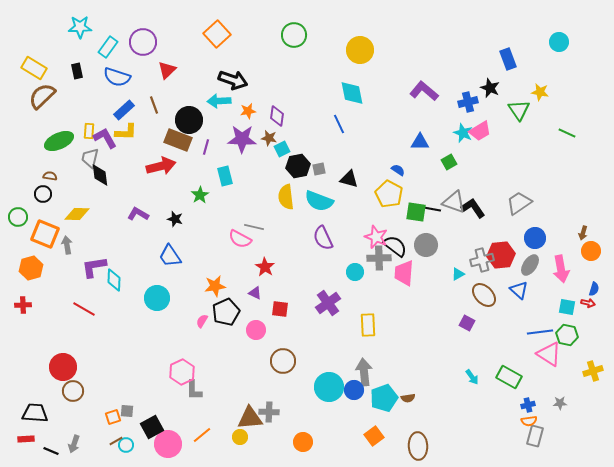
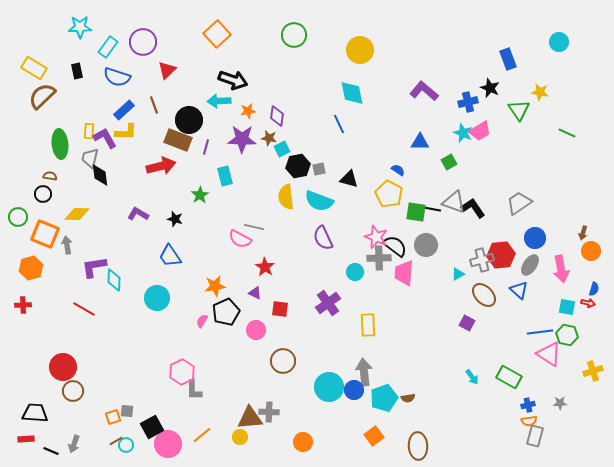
green ellipse at (59, 141): moved 1 px right, 3 px down; rotated 72 degrees counterclockwise
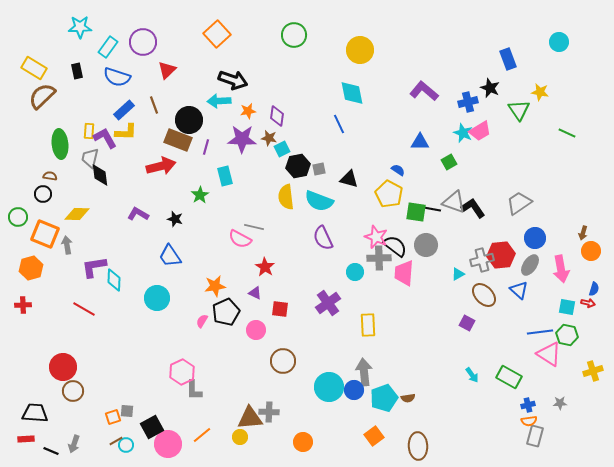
cyan arrow at (472, 377): moved 2 px up
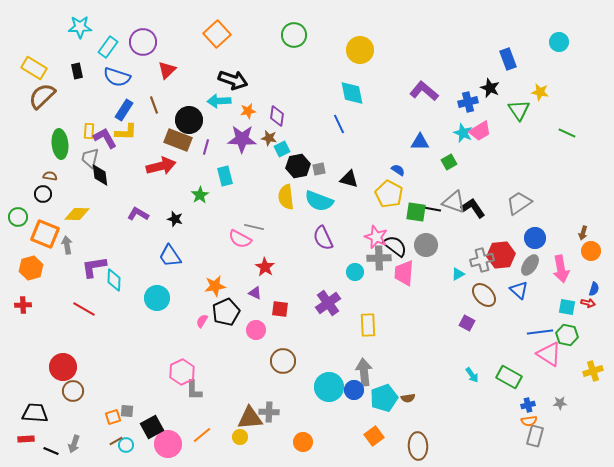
blue rectangle at (124, 110): rotated 15 degrees counterclockwise
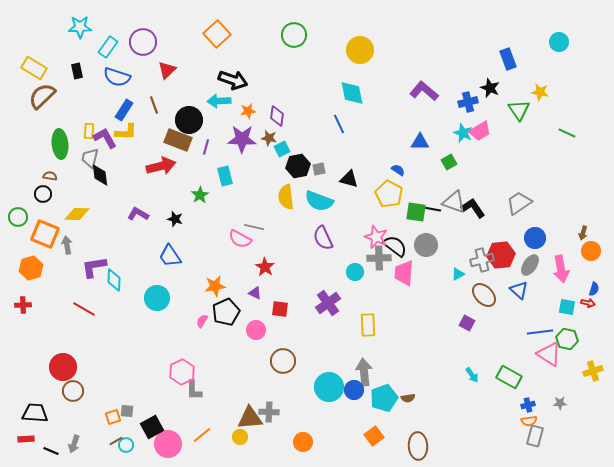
green hexagon at (567, 335): moved 4 px down
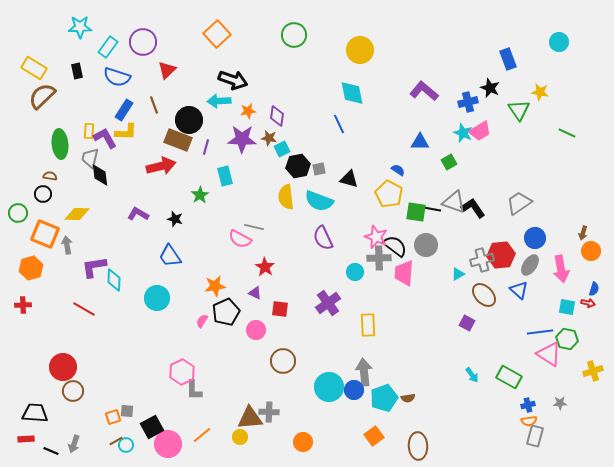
green circle at (18, 217): moved 4 px up
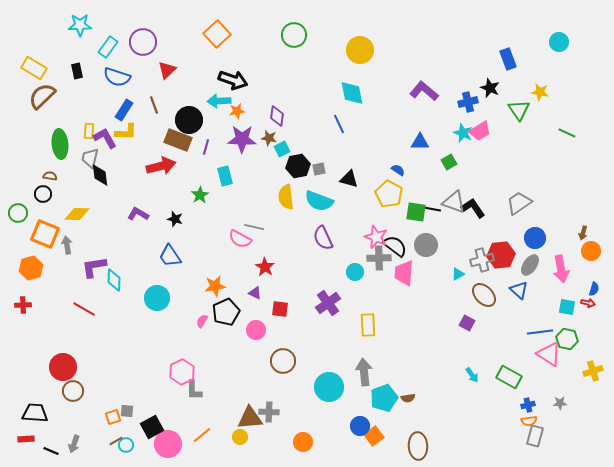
cyan star at (80, 27): moved 2 px up
orange star at (248, 111): moved 11 px left
blue circle at (354, 390): moved 6 px right, 36 px down
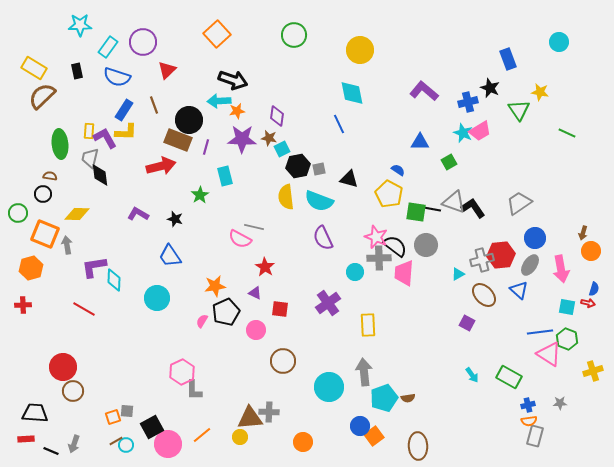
green hexagon at (567, 339): rotated 10 degrees clockwise
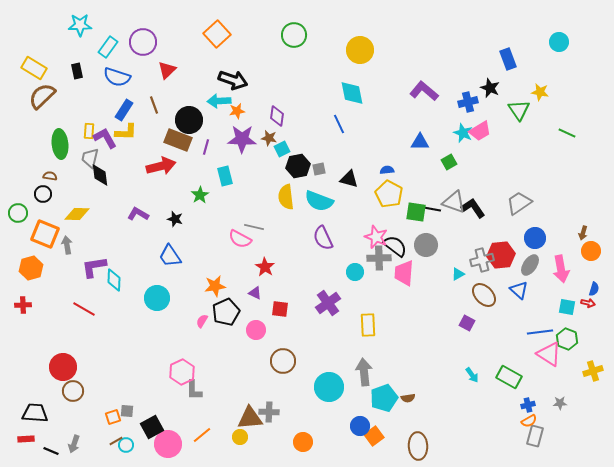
blue semicircle at (398, 170): moved 11 px left; rotated 40 degrees counterclockwise
orange semicircle at (529, 421): rotated 21 degrees counterclockwise
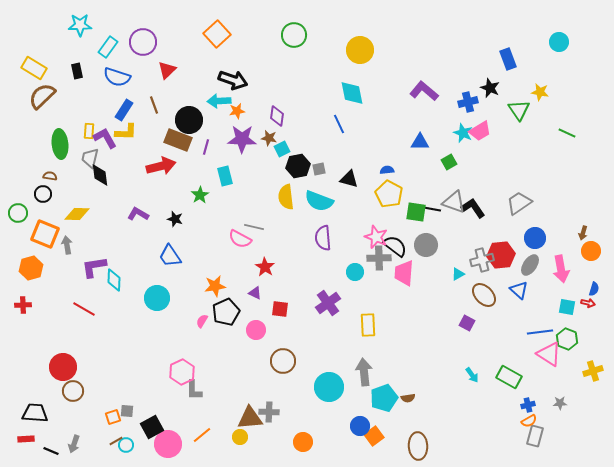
purple semicircle at (323, 238): rotated 20 degrees clockwise
